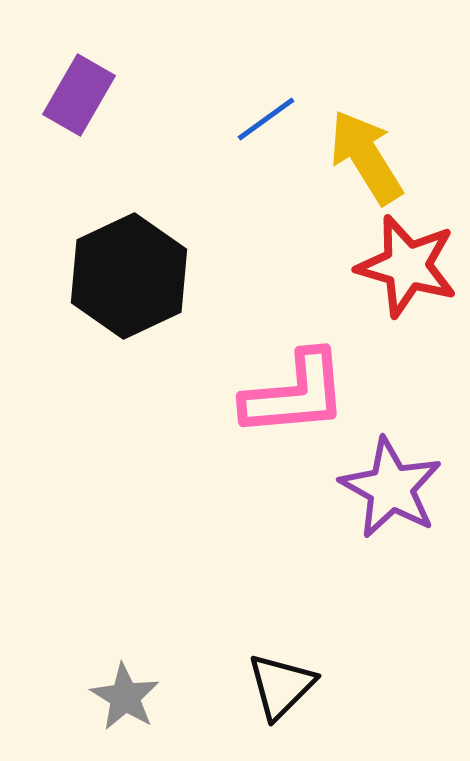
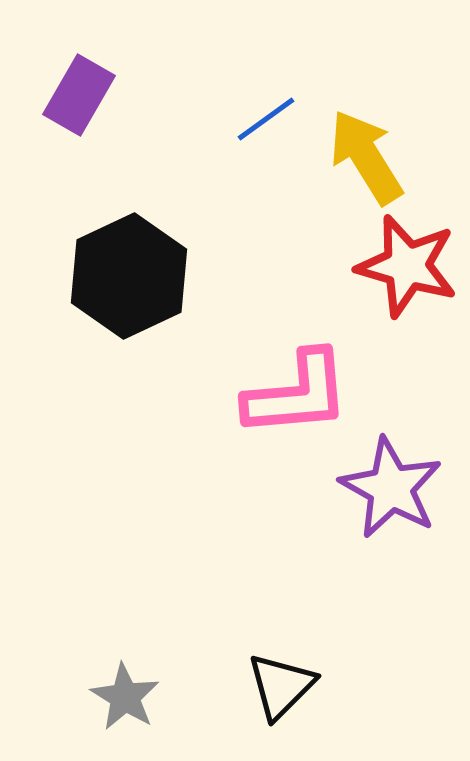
pink L-shape: moved 2 px right
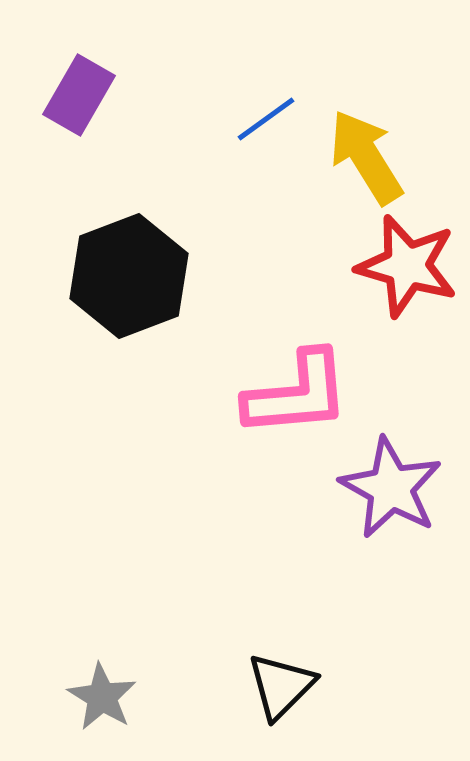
black hexagon: rotated 4 degrees clockwise
gray star: moved 23 px left
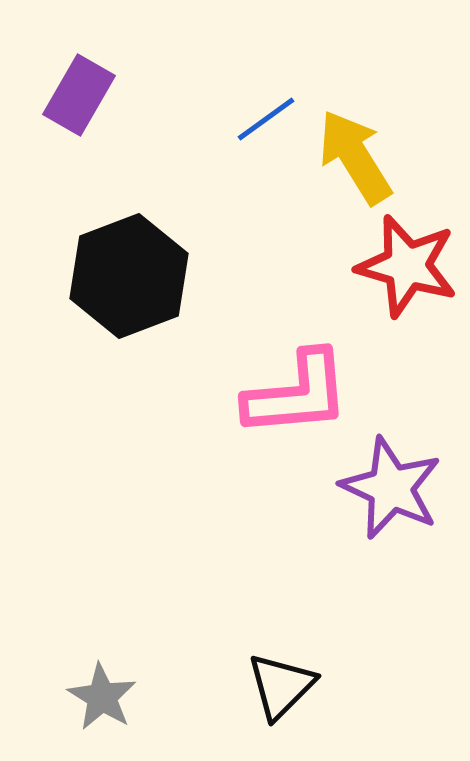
yellow arrow: moved 11 px left
purple star: rotated 4 degrees counterclockwise
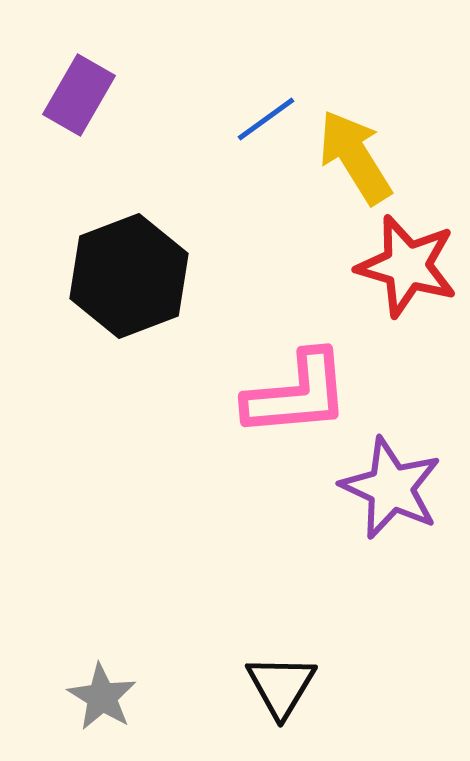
black triangle: rotated 14 degrees counterclockwise
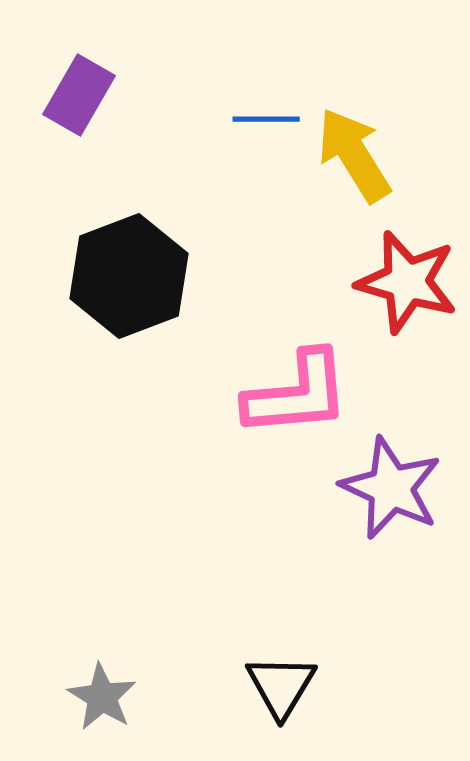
blue line: rotated 36 degrees clockwise
yellow arrow: moved 1 px left, 2 px up
red star: moved 16 px down
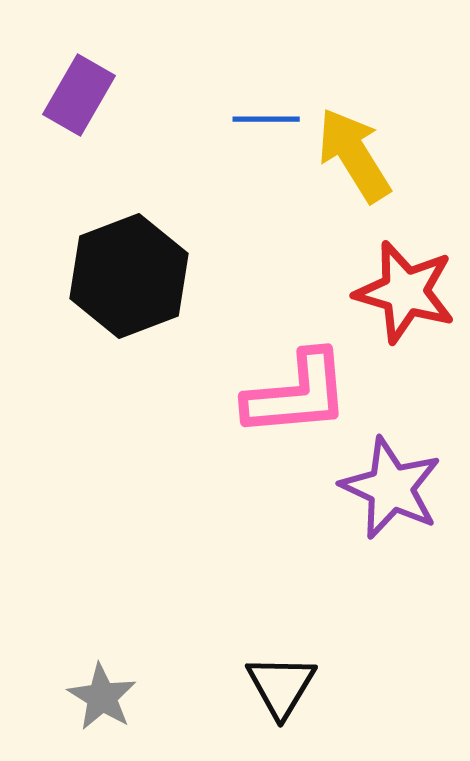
red star: moved 2 px left, 10 px down
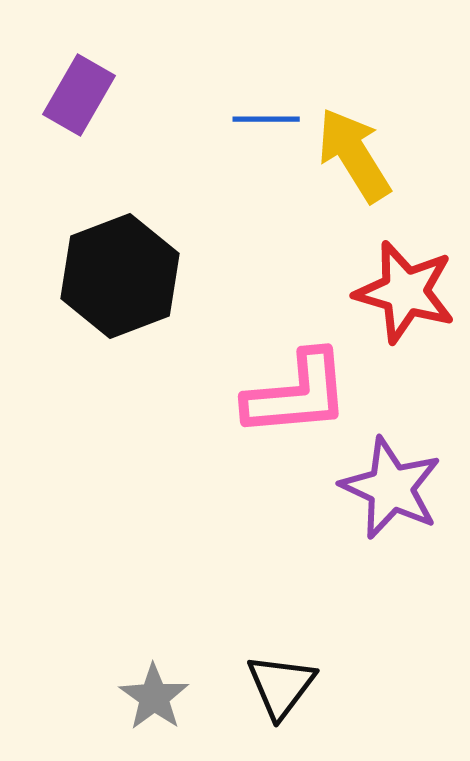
black hexagon: moved 9 px left
black triangle: rotated 6 degrees clockwise
gray star: moved 52 px right; rotated 4 degrees clockwise
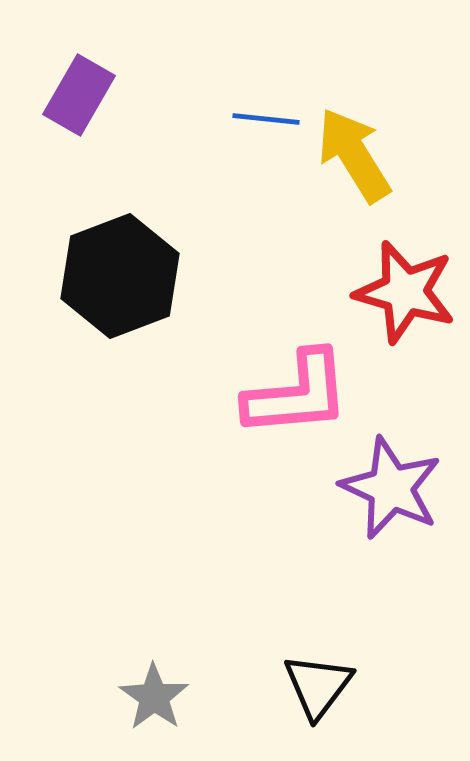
blue line: rotated 6 degrees clockwise
black triangle: moved 37 px right
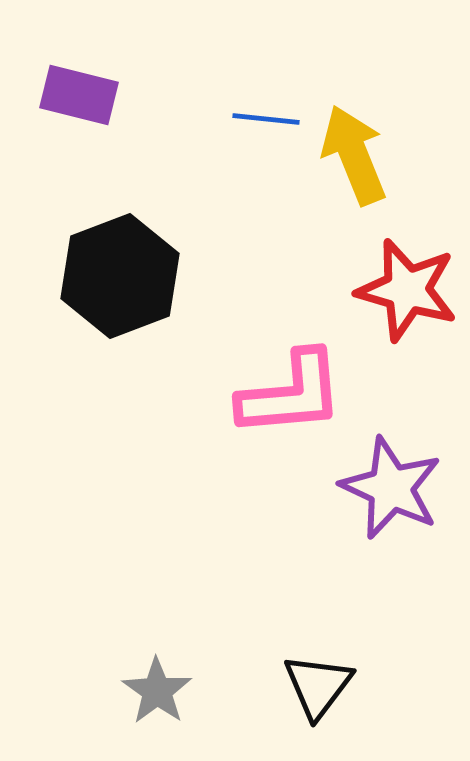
purple rectangle: rotated 74 degrees clockwise
yellow arrow: rotated 10 degrees clockwise
red star: moved 2 px right, 2 px up
pink L-shape: moved 6 px left
gray star: moved 3 px right, 6 px up
